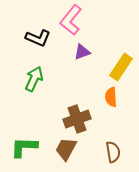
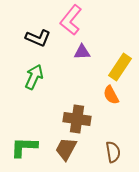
purple triangle: rotated 18 degrees clockwise
yellow rectangle: moved 1 px left
green arrow: moved 2 px up
orange semicircle: moved 2 px up; rotated 24 degrees counterclockwise
brown cross: rotated 28 degrees clockwise
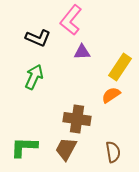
orange semicircle: rotated 84 degrees clockwise
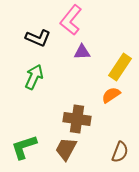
green L-shape: rotated 20 degrees counterclockwise
brown semicircle: moved 7 px right; rotated 30 degrees clockwise
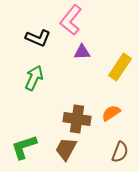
green arrow: moved 1 px down
orange semicircle: moved 18 px down
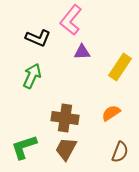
green arrow: moved 2 px left, 2 px up
brown cross: moved 12 px left, 1 px up
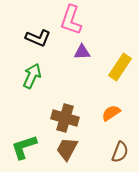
pink L-shape: rotated 20 degrees counterclockwise
brown cross: rotated 8 degrees clockwise
brown trapezoid: moved 1 px right
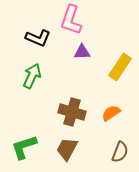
brown cross: moved 7 px right, 6 px up
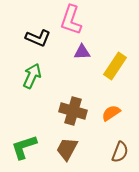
yellow rectangle: moved 5 px left, 1 px up
brown cross: moved 1 px right, 1 px up
